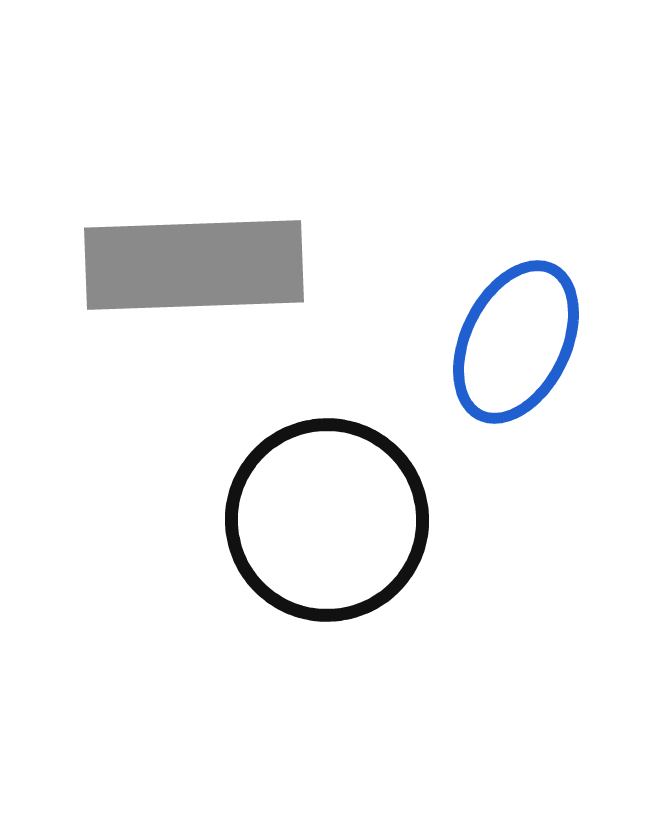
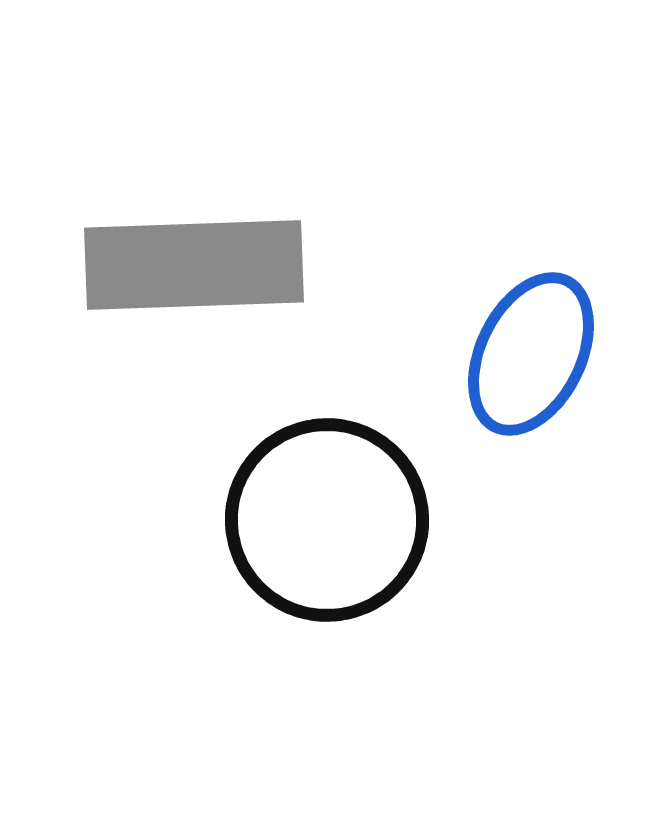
blue ellipse: moved 15 px right, 12 px down
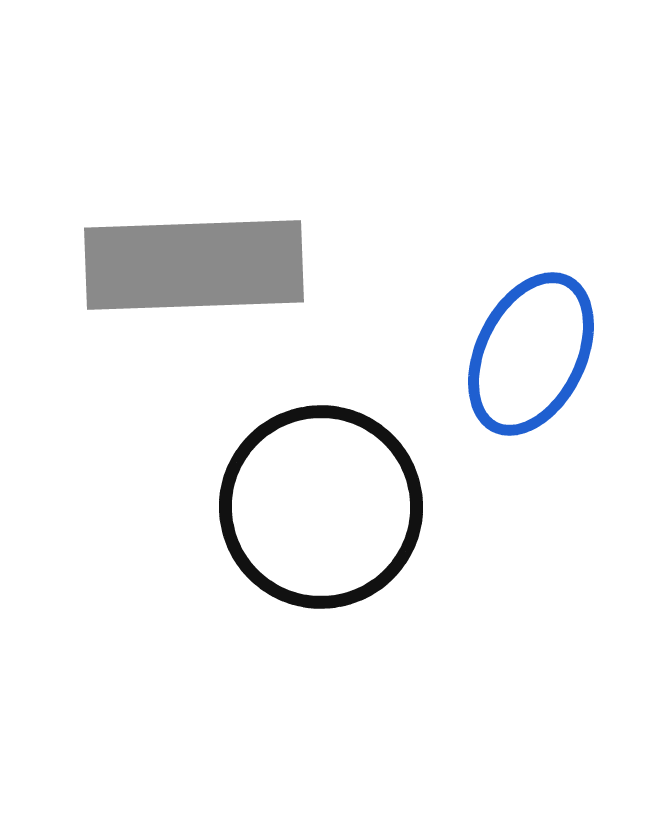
black circle: moved 6 px left, 13 px up
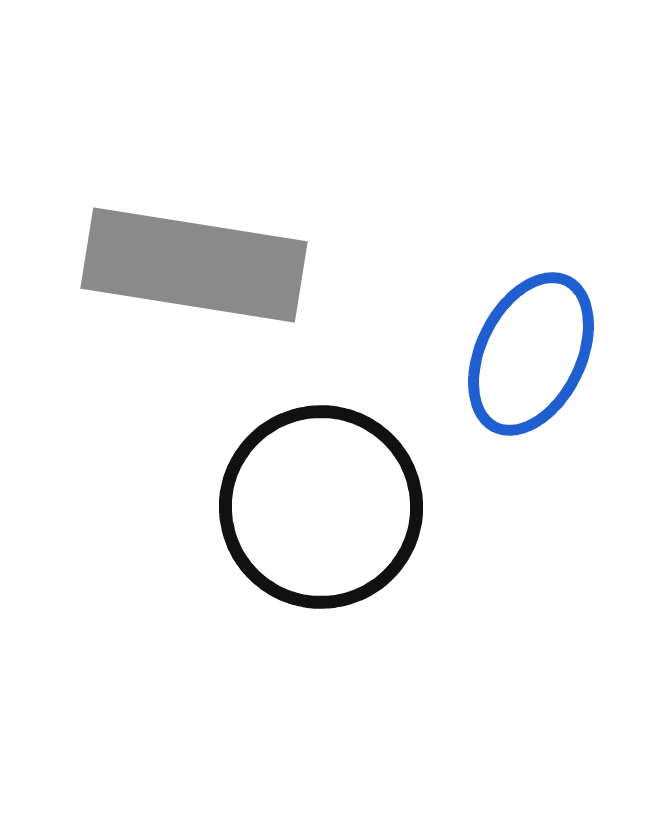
gray rectangle: rotated 11 degrees clockwise
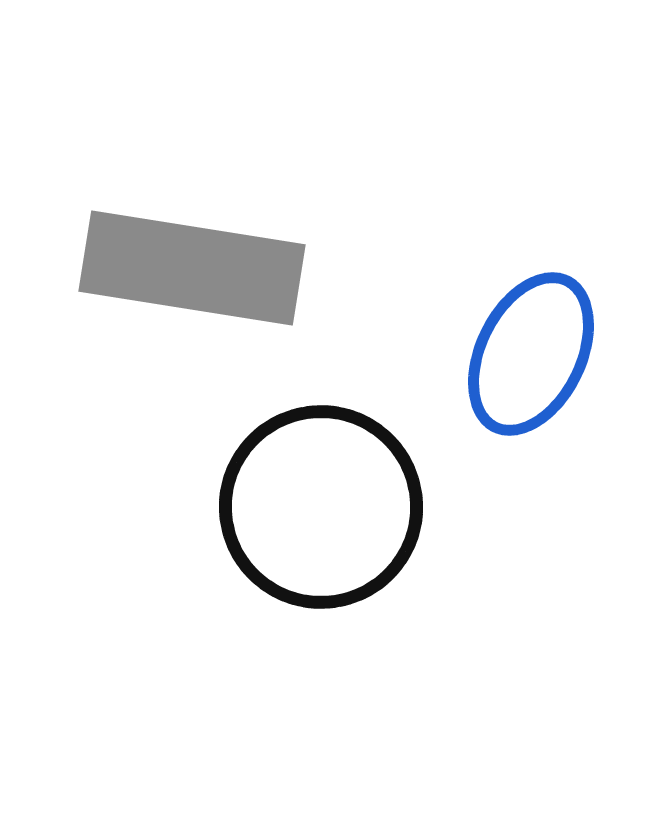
gray rectangle: moved 2 px left, 3 px down
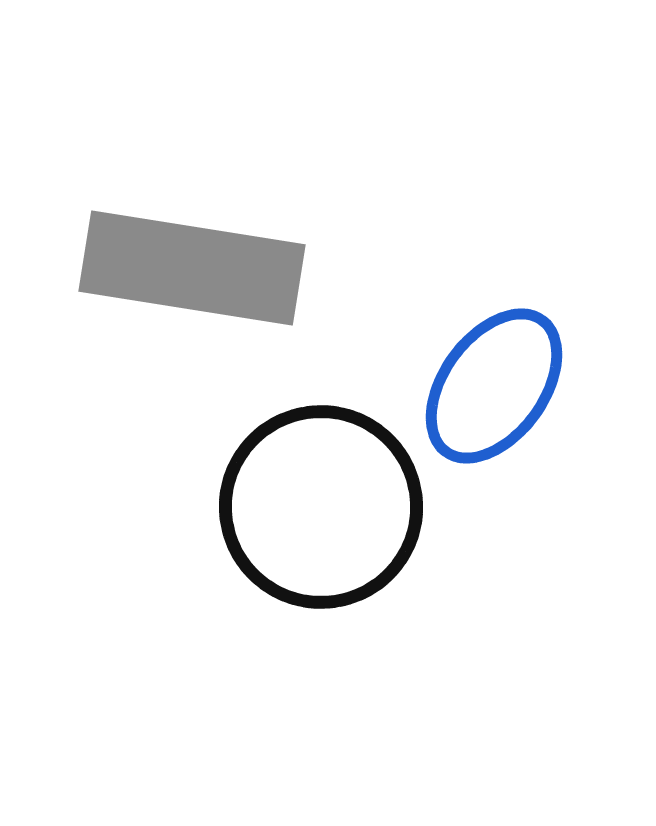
blue ellipse: moved 37 px left, 32 px down; rotated 10 degrees clockwise
